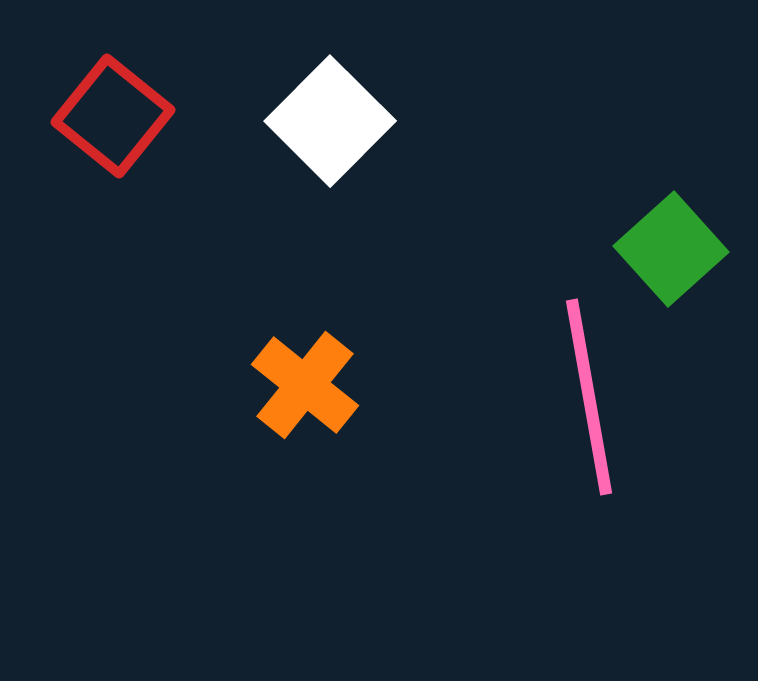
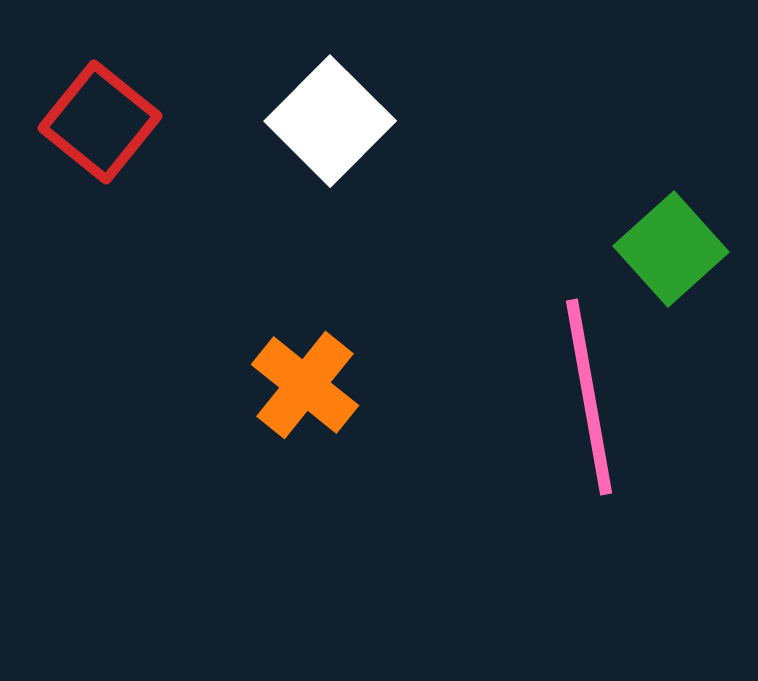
red square: moved 13 px left, 6 px down
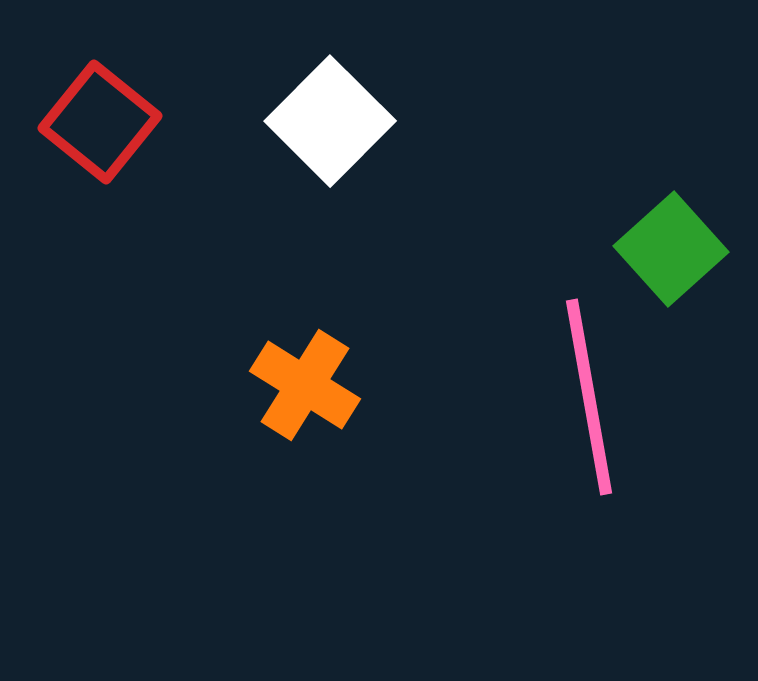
orange cross: rotated 7 degrees counterclockwise
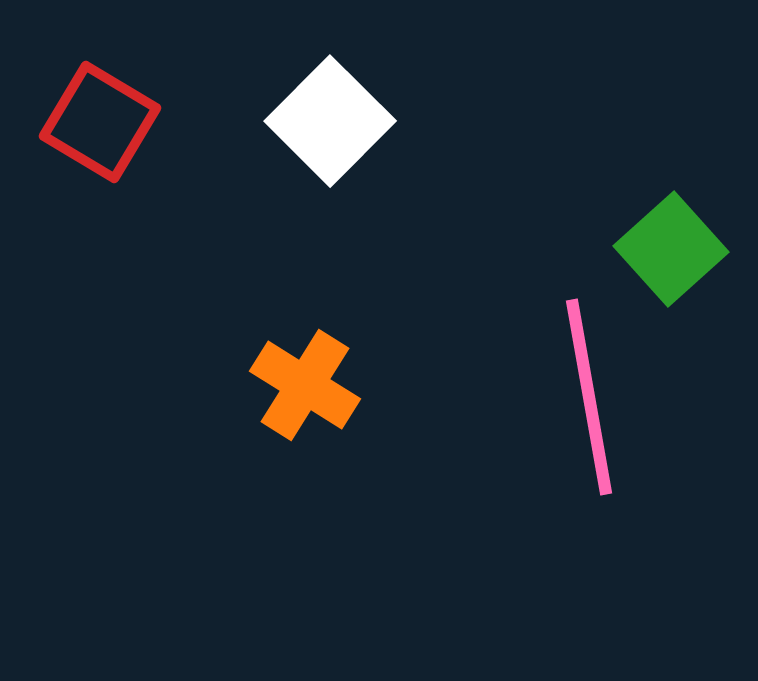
red square: rotated 8 degrees counterclockwise
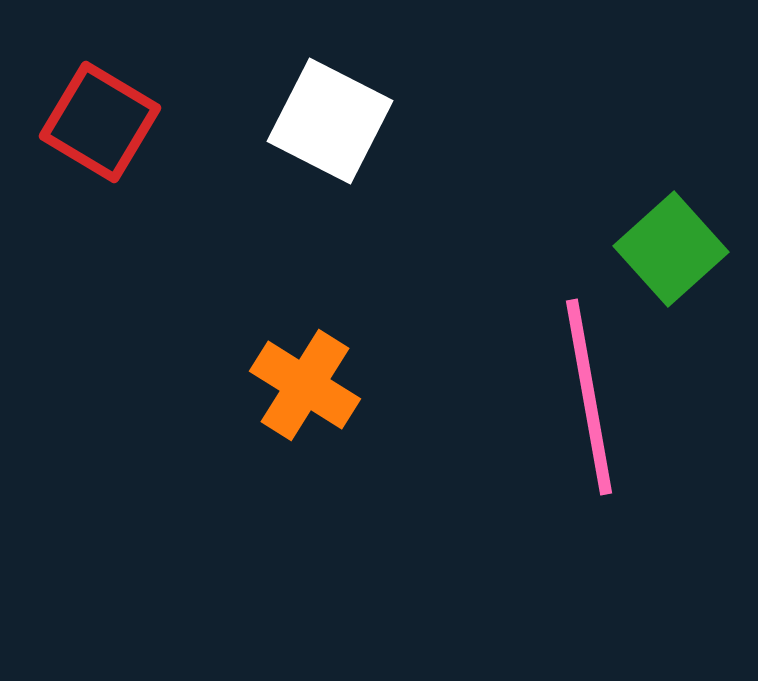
white square: rotated 18 degrees counterclockwise
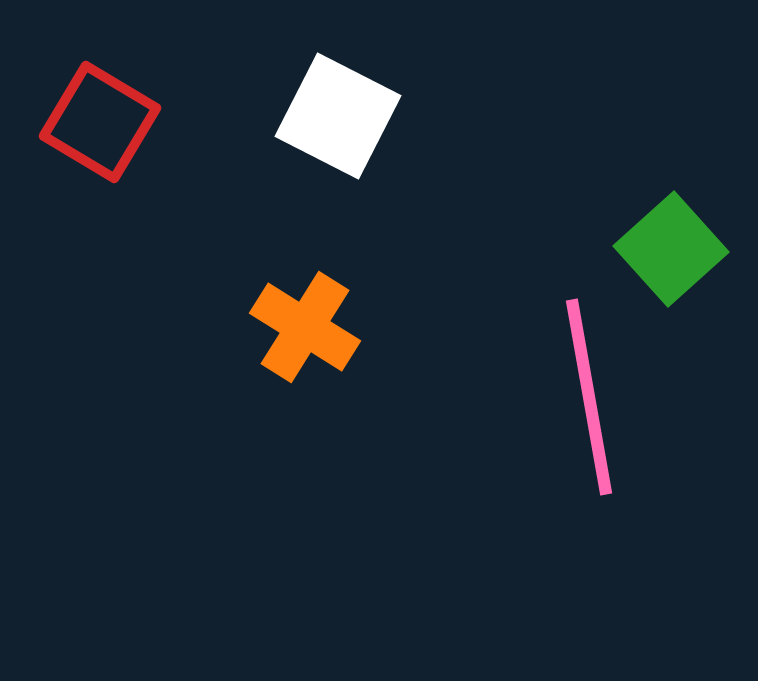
white square: moved 8 px right, 5 px up
orange cross: moved 58 px up
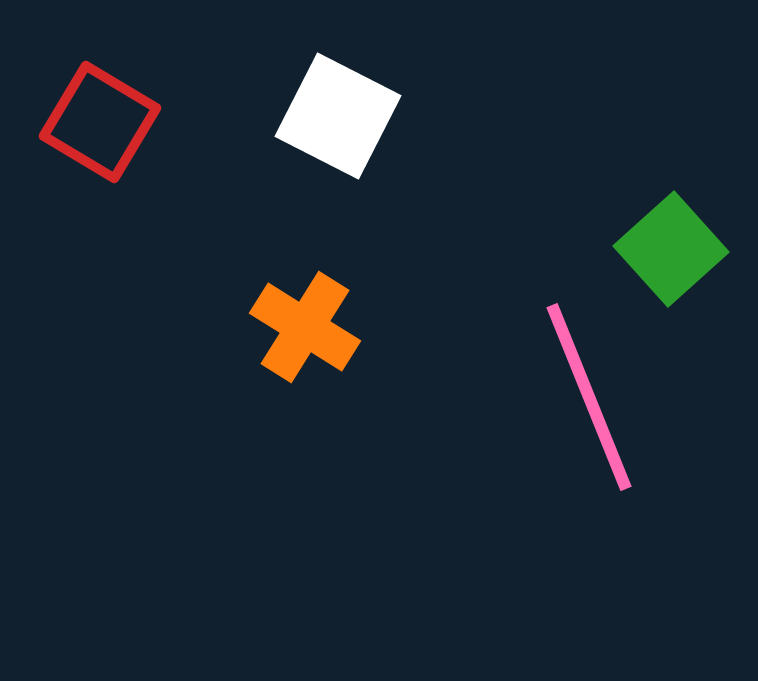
pink line: rotated 12 degrees counterclockwise
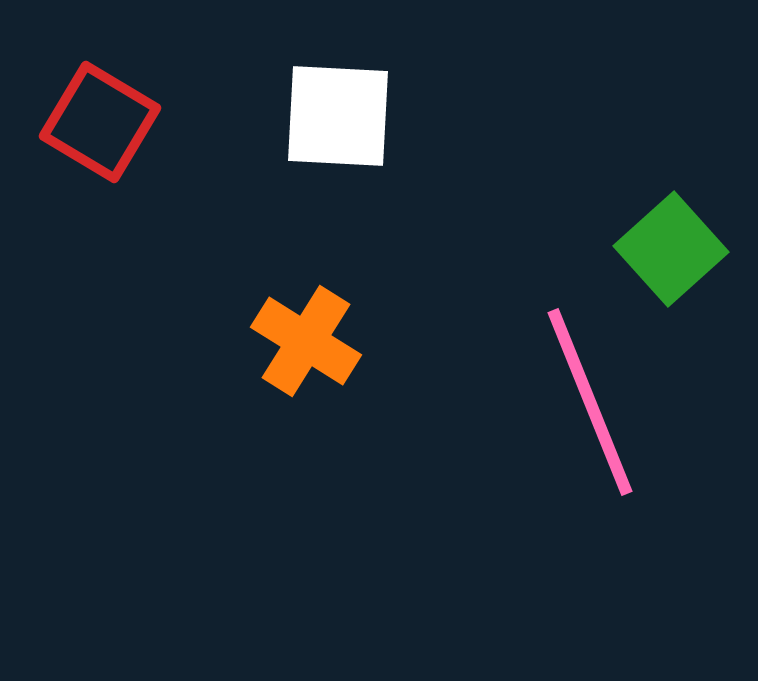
white square: rotated 24 degrees counterclockwise
orange cross: moved 1 px right, 14 px down
pink line: moved 1 px right, 5 px down
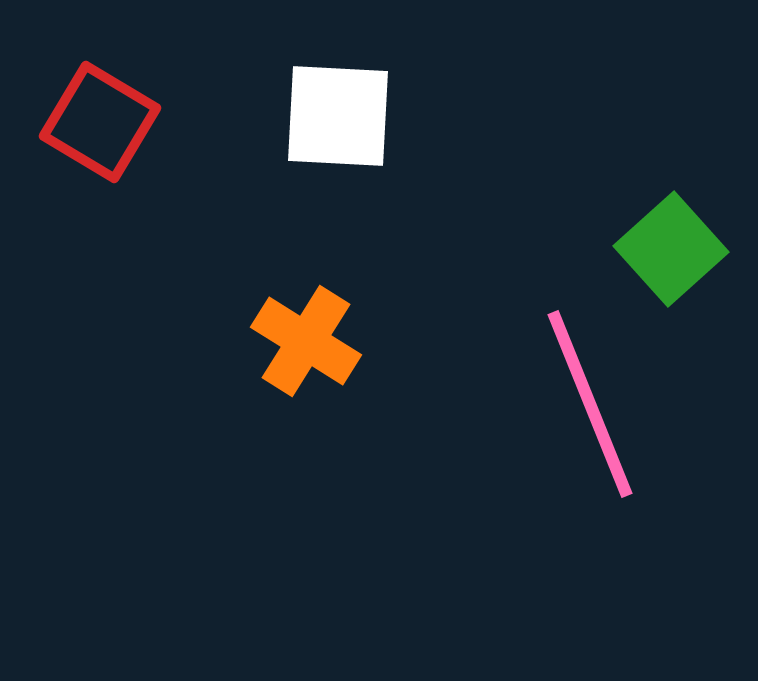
pink line: moved 2 px down
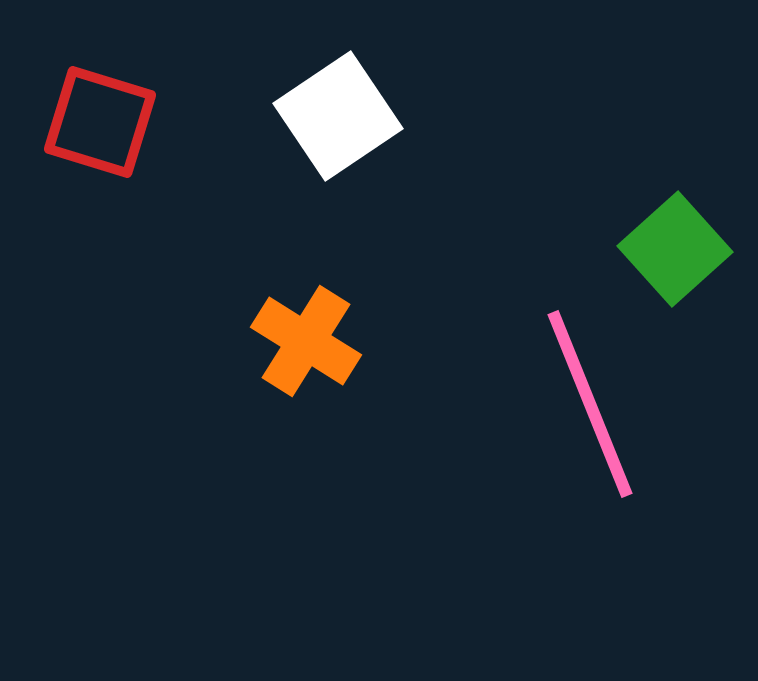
white square: rotated 37 degrees counterclockwise
red square: rotated 14 degrees counterclockwise
green square: moved 4 px right
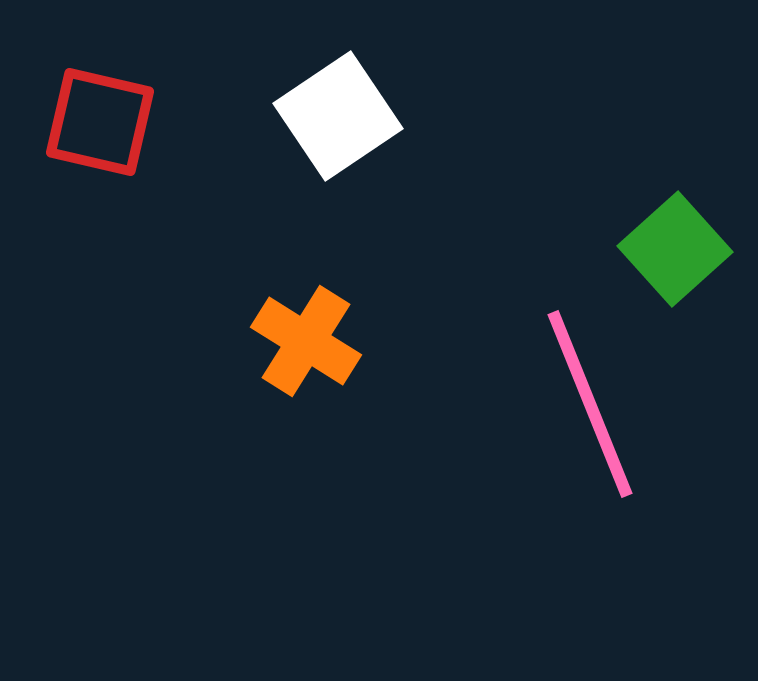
red square: rotated 4 degrees counterclockwise
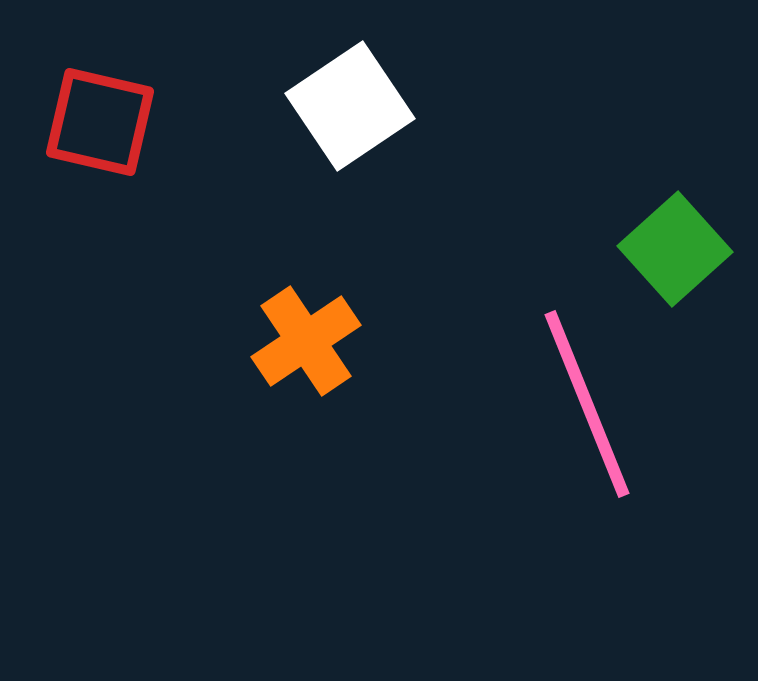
white square: moved 12 px right, 10 px up
orange cross: rotated 24 degrees clockwise
pink line: moved 3 px left
